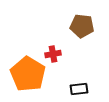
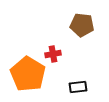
brown pentagon: moved 1 px up
black rectangle: moved 1 px left, 2 px up
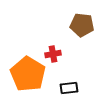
black rectangle: moved 9 px left, 1 px down
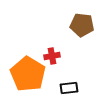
red cross: moved 1 px left, 2 px down
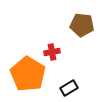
red cross: moved 4 px up
black rectangle: rotated 24 degrees counterclockwise
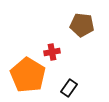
orange pentagon: moved 1 px down
black rectangle: rotated 24 degrees counterclockwise
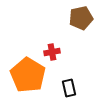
brown pentagon: moved 1 px left, 7 px up; rotated 20 degrees counterclockwise
black rectangle: rotated 48 degrees counterclockwise
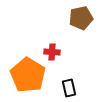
red cross: rotated 14 degrees clockwise
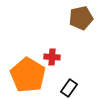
red cross: moved 5 px down
black rectangle: rotated 48 degrees clockwise
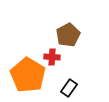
brown pentagon: moved 13 px left, 17 px down; rotated 15 degrees counterclockwise
